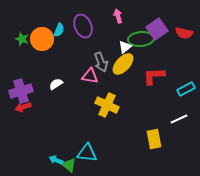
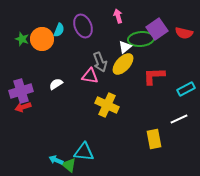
gray arrow: moved 1 px left
cyan triangle: moved 3 px left, 1 px up
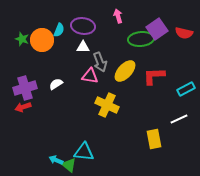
purple ellipse: rotated 60 degrees counterclockwise
orange circle: moved 1 px down
white triangle: moved 42 px left; rotated 40 degrees clockwise
yellow ellipse: moved 2 px right, 7 px down
purple cross: moved 4 px right, 3 px up
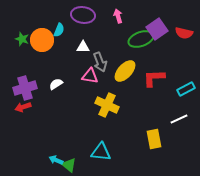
purple ellipse: moved 11 px up
green ellipse: rotated 15 degrees counterclockwise
red L-shape: moved 2 px down
cyan triangle: moved 17 px right
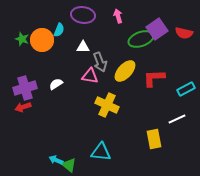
white line: moved 2 px left
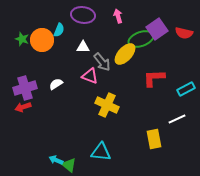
gray arrow: moved 2 px right; rotated 18 degrees counterclockwise
yellow ellipse: moved 17 px up
pink triangle: rotated 12 degrees clockwise
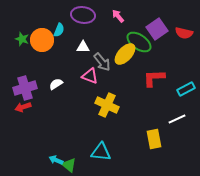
pink arrow: rotated 24 degrees counterclockwise
green ellipse: moved 2 px left, 3 px down; rotated 55 degrees clockwise
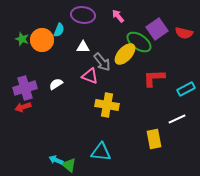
yellow cross: rotated 15 degrees counterclockwise
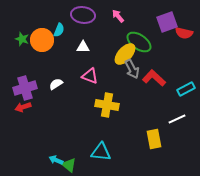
purple square: moved 10 px right, 7 px up; rotated 15 degrees clockwise
gray arrow: moved 30 px right, 7 px down; rotated 12 degrees clockwise
red L-shape: rotated 45 degrees clockwise
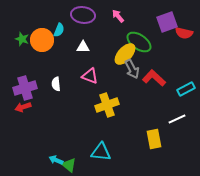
white semicircle: rotated 64 degrees counterclockwise
yellow cross: rotated 30 degrees counterclockwise
